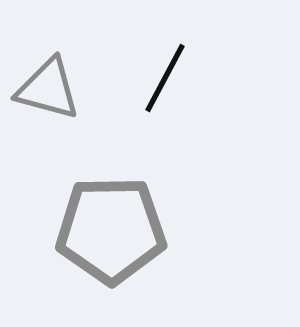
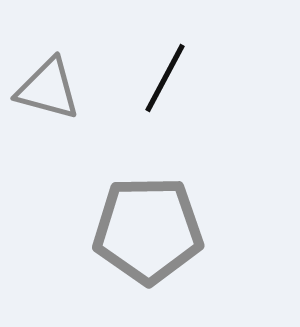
gray pentagon: moved 37 px right
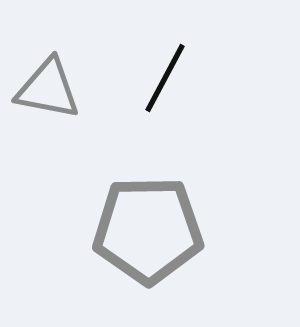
gray triangle: rotated 4 degrees counterclockwise
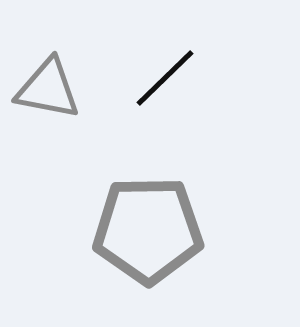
black line: rotated 18 degrees clockwise
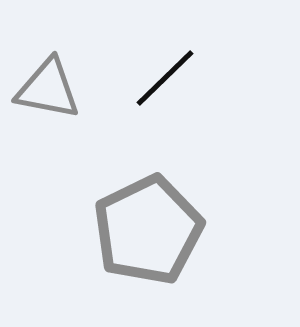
gray pentagon: rotated 25 degrees counterclockwise
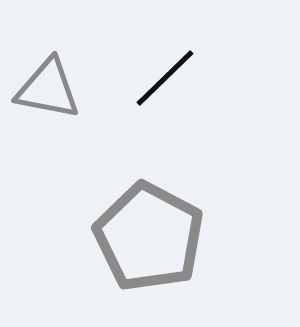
gray pentagon: moved 1 px right, 7 px down; rotated 18 degrees counterclockwise
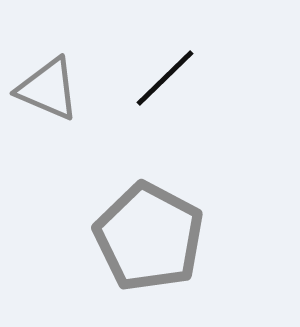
gray triangle: rotated 12 degrees clockwise
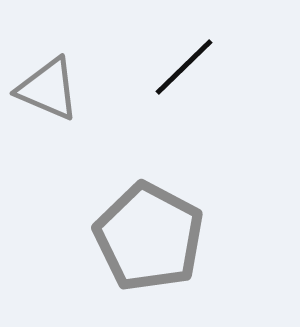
black line: moved 19 px right, 11 px up
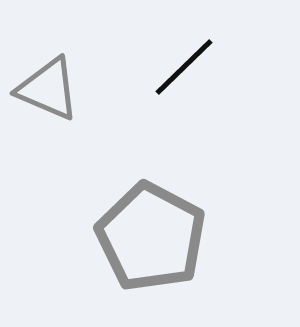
gray pentagon: moved 2 px right
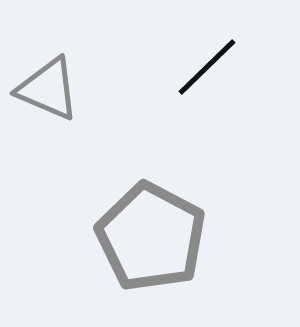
black line: moved 23 px right
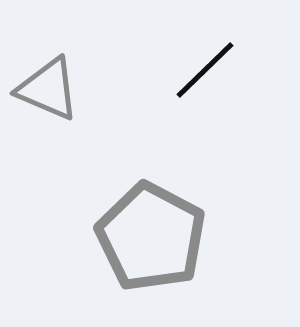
black line: moved 2 px left, 3 px down
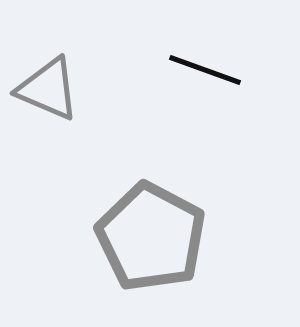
black line: rotated 64 degrees clockwise
